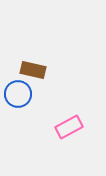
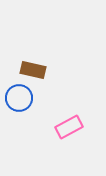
blue circle: moved 1 px right, 4 px down
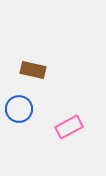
blue circle: moved 11 px down
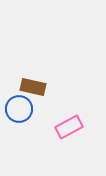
brown rectangle: moved 17 px down
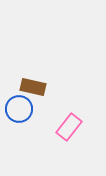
pink rectangle: rotated 24 degrees counterclockwise
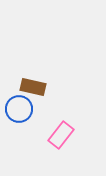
pink rectangle: moved 8 px left, 8 px down
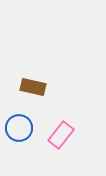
blue circle: moved 19 px down
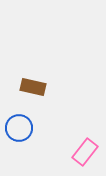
pink rectangle: moved 24 px right, 17 px down
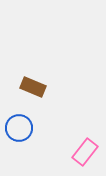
brown rectangle: rotated 10 degrees clockwise
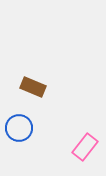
pink rectangle: moved 5 px up
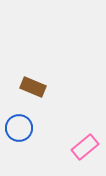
pink rectangle: rotated 12 degrees clockwise
